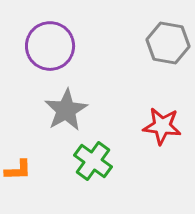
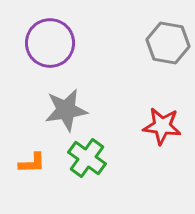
purple circle: moved 3 px up
gray star: rotated 21 degrees clockwise
green cross: moved 6 px left, 3 px up
orange L-shape: moved 14 px right, 7 px up
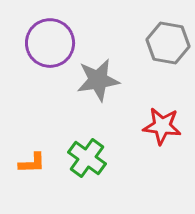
gray star: moved 32 px right, 30 px up
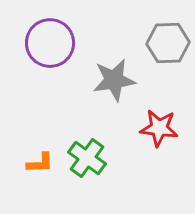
gray hexagon: rotated 12 degrees counterclockwise
gray star: moved 16 px right
red star: moved 3 px left, 2 px down
orange L-shape: moved 8 px right
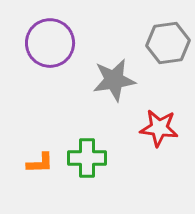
gray hexagon: rotated 6 degrees counterclockwise
green cross: rotated 36 degrees counterclockwise
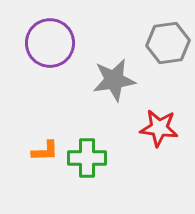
orange L-shape: moved 5 px right, 12 px up
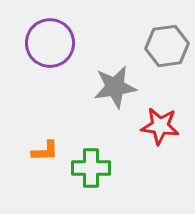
gray hexagon: moved 1 px left, 3 px down
gray star: moved 1 px right, 7 px down
red star: moved 1 px right, 2 px up
green cross: moved 4 px right, 10 px down
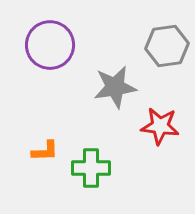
purple circle: moved 2 px down
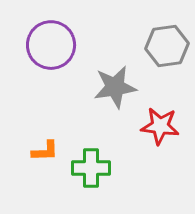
purple circle: moved 1 px right
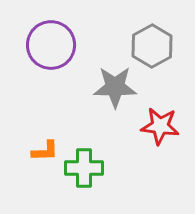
gray hexagon: moved 15 px left; rotated 21 degrees counterclockwise
gray star: rotated 9 degrees clockwise
green cross: moved 7 px left
